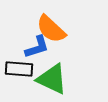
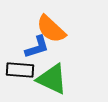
black rectangle: moved 1 px right, 1 px down
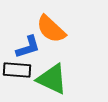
blue L-shape: moved 9 px left
black rectangle: moved 3 px left
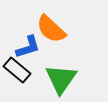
black rectangle: rotated 36 degrees clockwise
green triangle: moved 9 px right; rotated 40 degrees clockwise
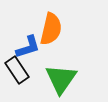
orange semicircle: rotated 120 degrees counterclockwise
black rectangle: rotated 16 degrees clockwise
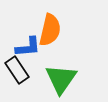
orange semicircle: moved 1 px left, 1 px down
blue L-shape: rotated 12 degrees clockwise
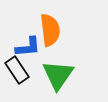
orange semicircle: rotated 20 degrees counterclockwise
green triangle: moved 3 px left, 4 px up
